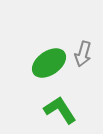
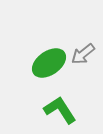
gray arrow: rotated 35 degrees clockwise
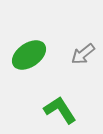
green ellipse: moved 20 px left, 8 px up
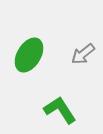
green ellipse: rotated 24 degrees counterclockwise
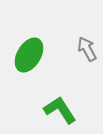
gray arrow: moved 4 px right, 5 px up; rotated 100 degrees clockwise
